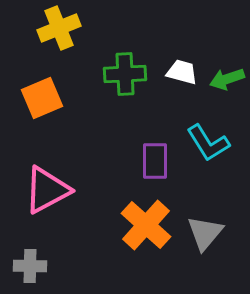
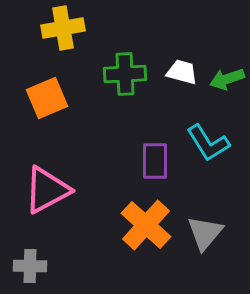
yellow cross: moved 4 px right; rotated 12 degrees clockwise
orange square: moved 5 px right
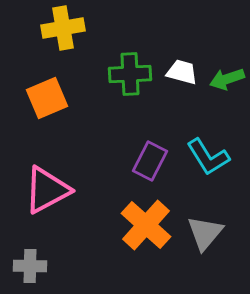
green cross: moved 5 px right
cyan L-shape: moved 14 px down
purple rectangle: moved 5 px left; rotated 27 degrees clockwise
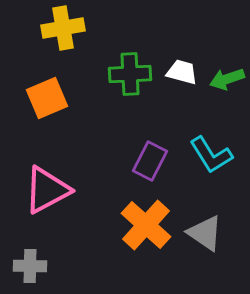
cyan L-shape: moved 3 px right, 2 px up
gray triangle: rotated 36 degrees counterclockwise
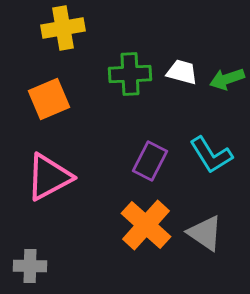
orange square: moved 2 px right, 1 px down
pink triangle: moved 2 px right, 13 px up
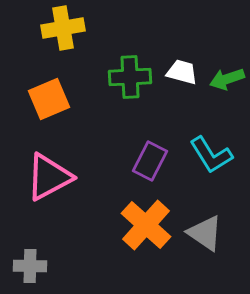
green cross: moved 3 px down
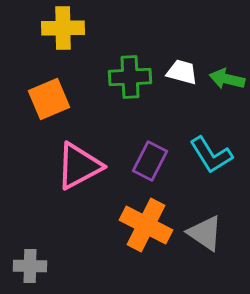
yellow cross: rotated 9 degrees clockwise
green arrow: rotated 32 degrees clockwise
pink triangle: moved 30 px right, 11 px up
orange cross: rotated 15 degrees counterclockwise
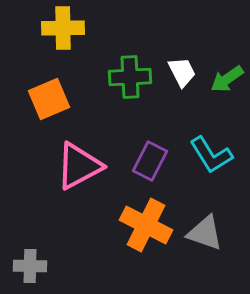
white trapezoid: rotated 48 degrees clockwise
green arrow: rotated 48 degrees counterclockwise
gray triangle: rotated 15 degrees counterclockwise
